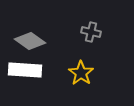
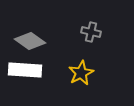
yellow star: rotated 10 degrees clockwise
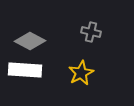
gray diamond: rotated 8 degrees counterclockwise
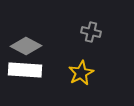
gray diamond: moved 4 px left, 5 px down
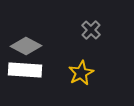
gray cross: moved 2 px up; rotated 30 degrees clockwise
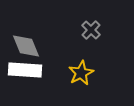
gray diamond: rotated 40 degrees clockwise
